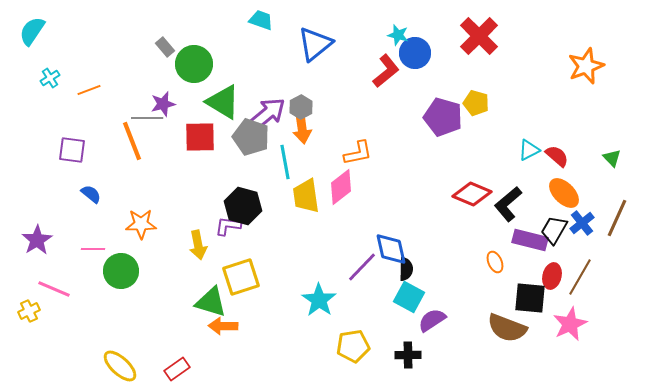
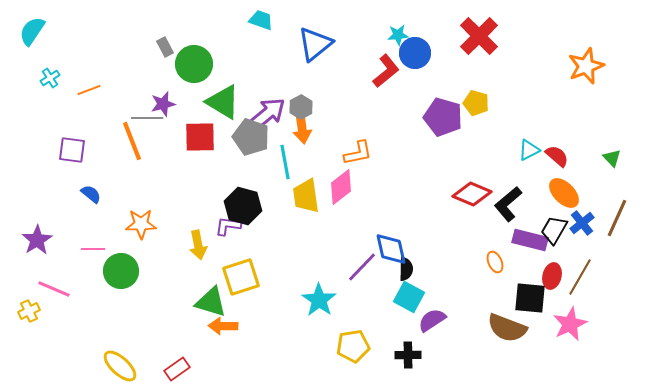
cyan star at (398, 35): rotated 20 degrees counterclockwise
gray rectangle at (165, 47): rotated 12 degrees clockwise
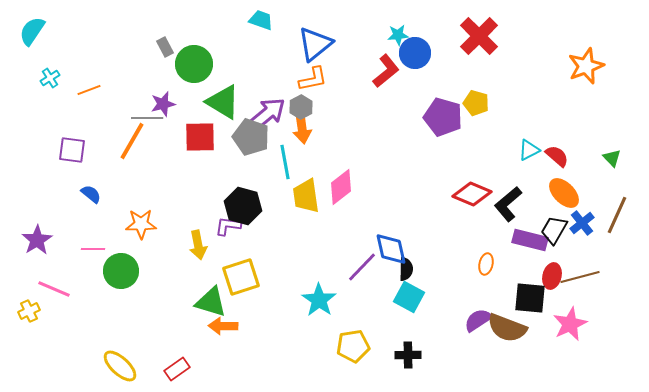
orange line at (132, 141): rotated 51 degrees clockwise
orange L-shape at (358, 153): moved 45 px left, 74 px up
brown line at (617, 218): moved 3 px up
orange ellipse at (495, 262): moved 9 px left, 2 px down; rotated 35 degrees clockwise
brown line at (580, 277): rotated 45 degrees clockwise
purple semicircle at (432, 320): moved 46 px right
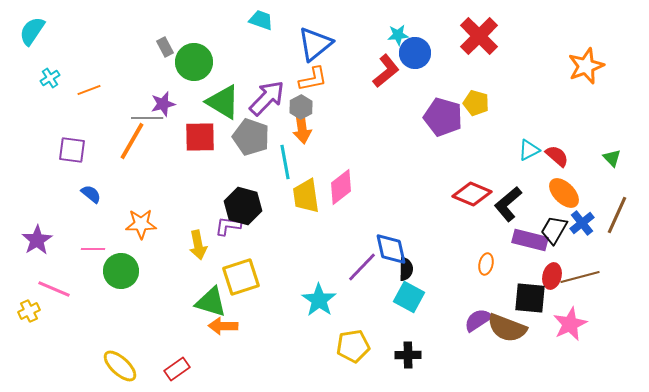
green circle at (194, 64): moved 2 px up
purple arrow at (267, 114): moved 16 px up; rotated 6 degrees counterclockwise
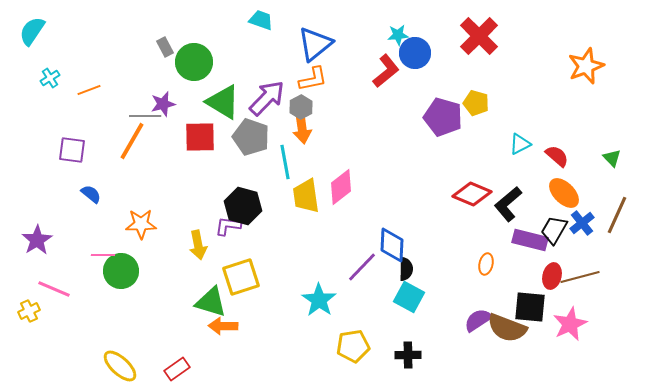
gray line at (147, 118): moved 2 px left, 2 px up
cyan triangle at (529, 150): moved 9 px left, 6 px up
pink line at (93, 249): moved 10 px right, 6 px down
blue diamond at (391, 249): moved 1 px right, 4 px up; rotated 15 degrees clockwise
black square at (530, 298): moved 9 px down
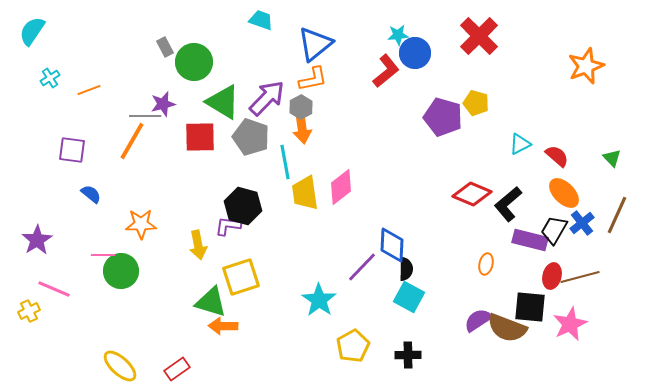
yellow trapezoid at (306, 196): moved 1 px left, 3 px up
yellow pentagon at (353, 346): rotated 20 degrees counterclockwise
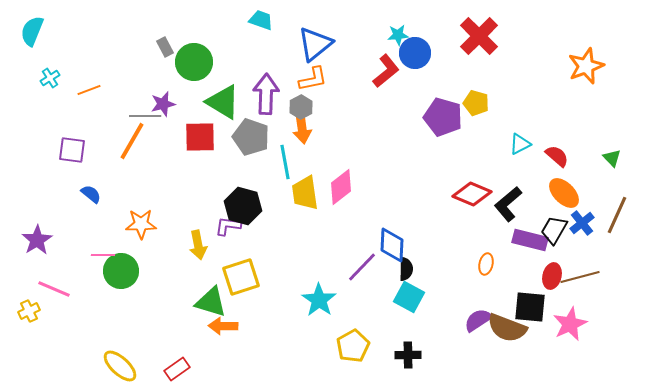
cyan semicircle at (32, 31): rotated 12 degrees counterclockwise
purple arrow at (267, 98): moved 1 px left, 4 px up; rotated 42 degrees counterclockwise
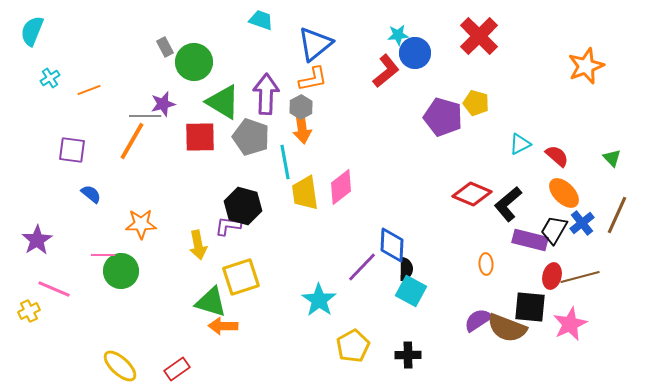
orange ellipse at (486, 264): rotated 15 degrees counterclockwise
cyan square at (409, 297): moved 2 px right, 6 px up
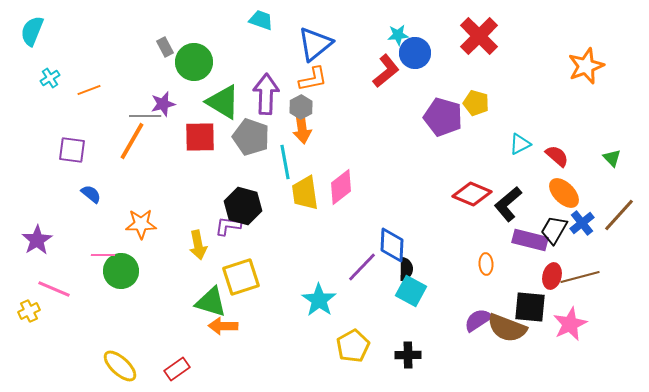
brown line at (617, 215): moved 2 px right; rotated 18 degrees clockwise
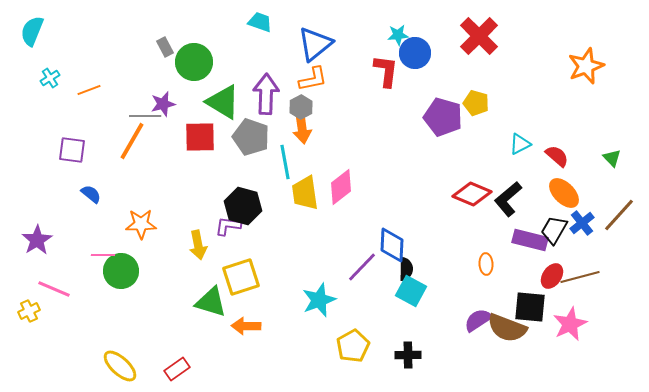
cyan trapezoid at (261, 20): moved 1 px left, 2 px down
red L-shape at (386, 71): rotated 44 degrees counterclockwise
black L-shape at (508, 204): moved 5 px up
red ellipse at (552, 276): rotated 20 degrees clockwise
cyan star at (319, 300): rotated 16 degrees clockwise
orange arrow at (223, 326): moved 23 px right
